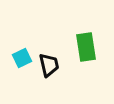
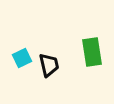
green rectangle: moved 6 px right, 5 px down
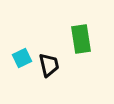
green rectangle: moved 11 px left, 13 px up
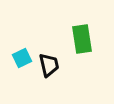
green rectangle: moved 1 px right
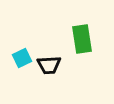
black trapezoid: rotated 100 degrees clockwise
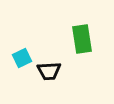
black trapezoid: moved 6 px down
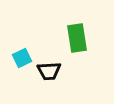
green rectangle: moved 5 px left, 1 px up
